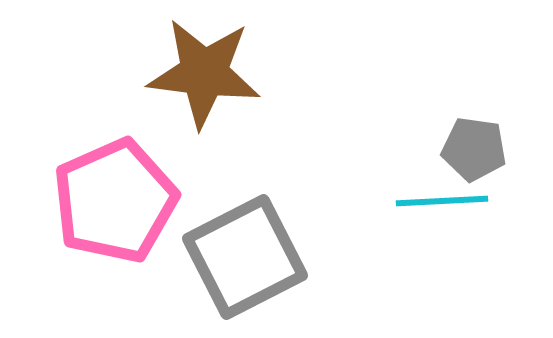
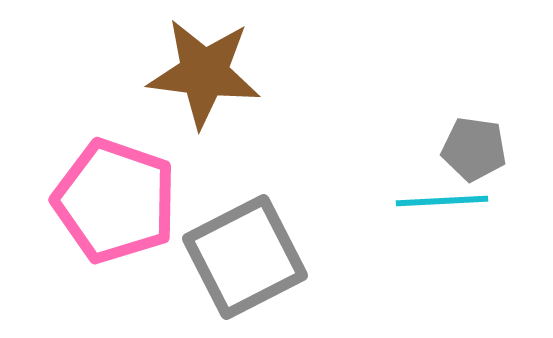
pink pentagon: rotated 29 degrees counterclockwise
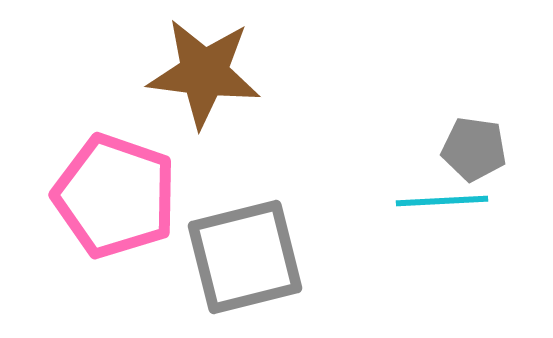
pink pentagon: moved 5 px up
gray square: rotated 13 degrees clockwise
